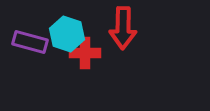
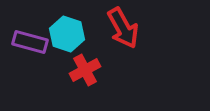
red arrow: rotated 30 degrees counterclockwise
red cross: moved 17 px down; rotated 28 degrees counterclockwise
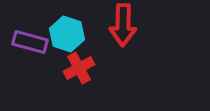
red arrow: moved 3 px up; rotated 30 degrees clockwise
red cross: moved 6 px left, 2 px up
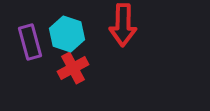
purple rectangle: rotated 60 degrees clockwise
red cross: moved 6 px left
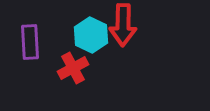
cyan hexagon: moved 24 px right, 1 px down; rotated 8 degrees clockwise
purple rectangle: rotated 12 degrees clockwise
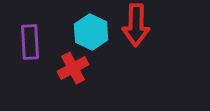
red arrow: moved 13 px right
cyan hexagon: moved 3 px up
